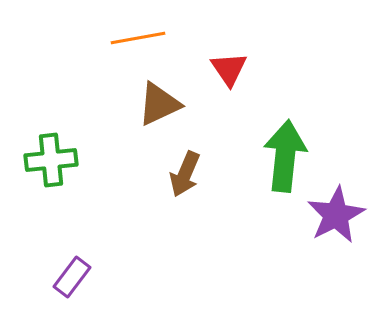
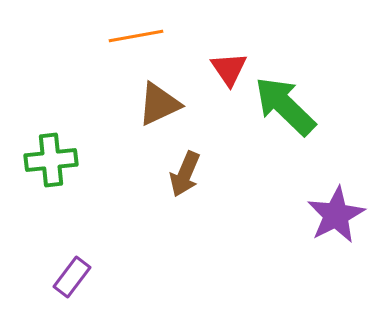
orange line: moved 2 px left, 2 px up
green arrow: moved 50 px up; rotated 52 degrees counterclockwise
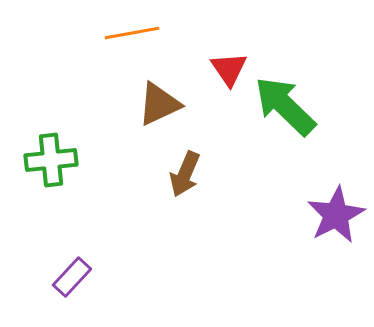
orange line: moved 4 px left, 3 px up
purple rectangle: rotated 6 degrees clockwise
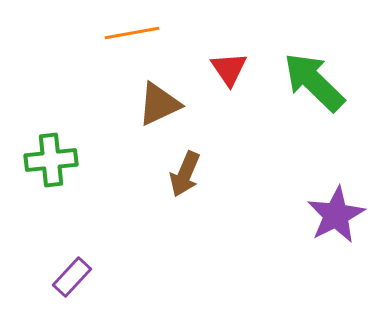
green arrow: moved 29 px right, 24 px up
